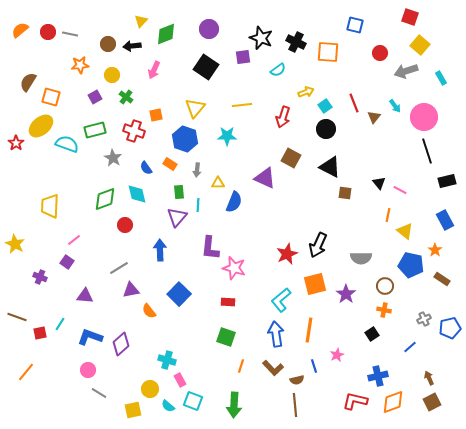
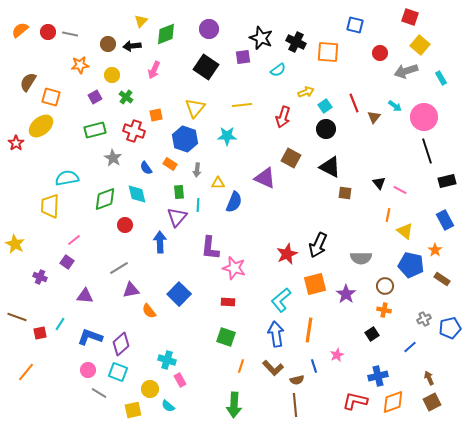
cyan arrow at (395, 106): rotated 16 degrees counterclockwise
cyan semicircle at (67, 144): moved 34 px down; rotated 30 degrees counterclockwise
blue arrow at (160, 250): moved 8 px up
cyan square at (193, 401): moved 75 px left, 29 px up
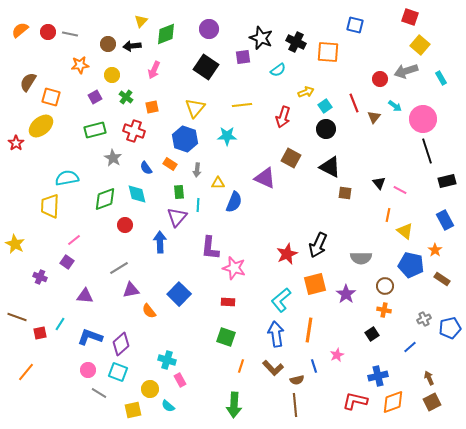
red circle at (380, 53): moved 26 px down
orange square at (156, 115): moved 4 px left, 8 px up
pink circle at (424, 117): moved 1 px left, 2 px down
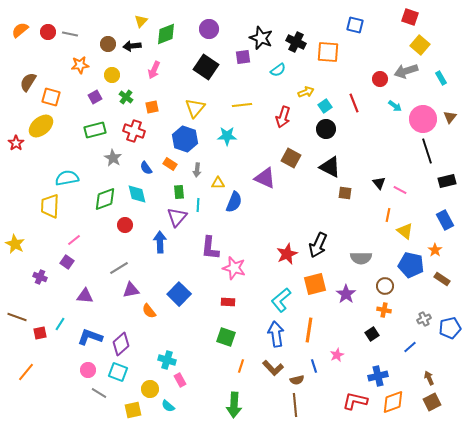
brown triangle at (374, 117): moved 76 px right
